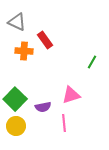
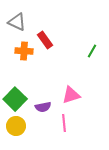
green line: moved 11 px up
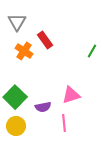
gray triangle: rotated 36 degrees clockwise
orange cross: rotated 30 degrees clockwise
green square: moved 2 px up
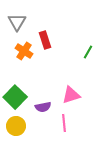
red rectangle: rotated 18 degrees clockwise
green line: moved 4 px left, 1 px down
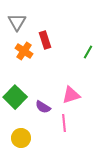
purple semicircle: rotated 42 degrees clockwise
yellow circle: moved 5 px right, 12 px down
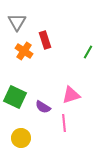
green square: rotated 20 degrees counterclockwise
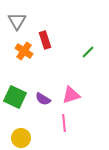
gray triangle: moved 1 px up
green line: rotated 16 degrees clockwise
purple semicircle: moved 8 px up
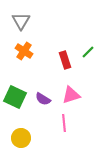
gray triangle: moved 4 px right
red rectangle: moved 20 px right, 20 px down
